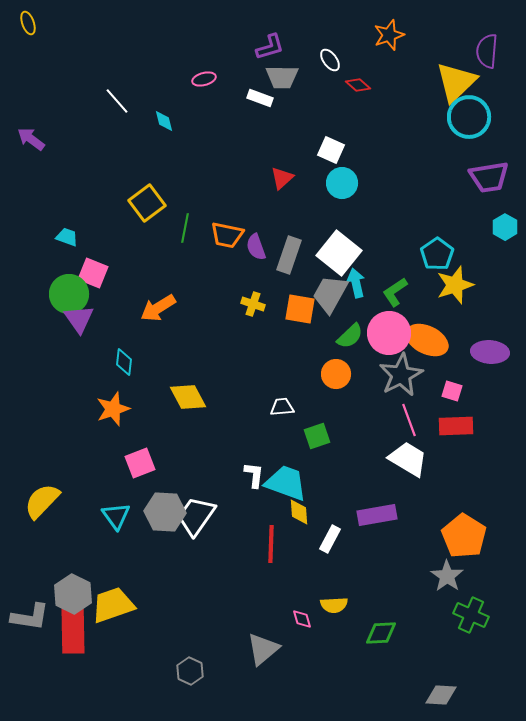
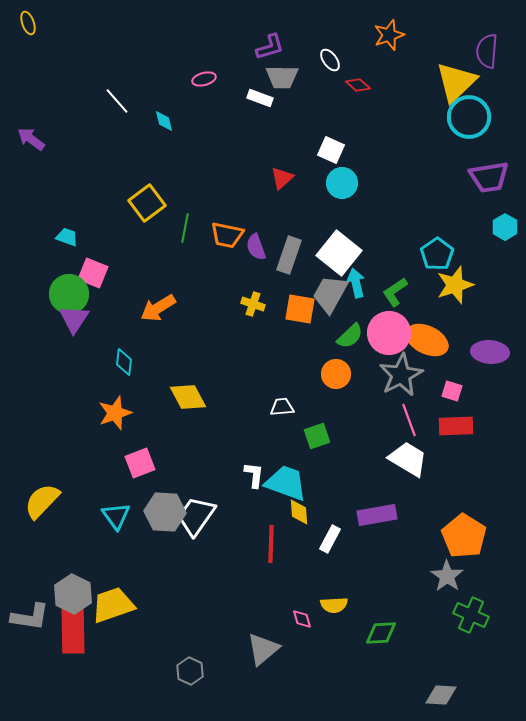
purple triangle at (79, 319): moved 5 px left; rotated 8 degrees clockwise
orange star at (113, 409): moved 2 px right, 4 px down
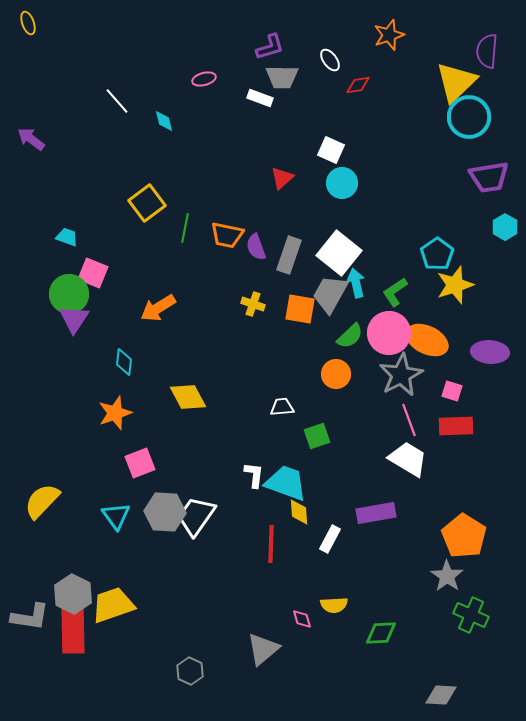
red diamond at (358, 85): rotated 50 degrees counterclockwise
purple rectangle at (377, 515): moved 1 px left, 2 px up
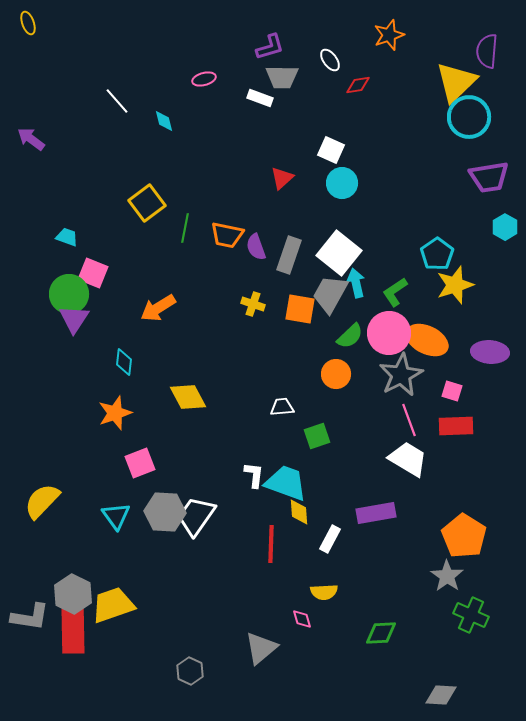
yellow semicircle at (334, 605): moved 10 px left, 13 px up
gray triangle at (263, 649): moved 2 px left, 1 px up
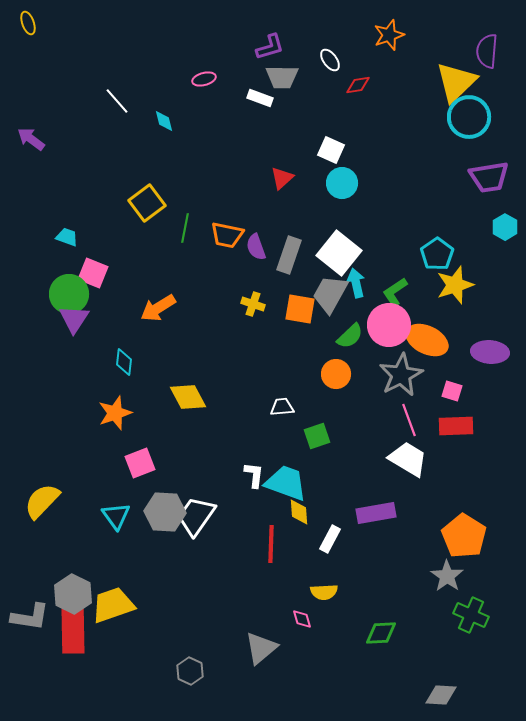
pink circle at (389, 333): moved 8 px up
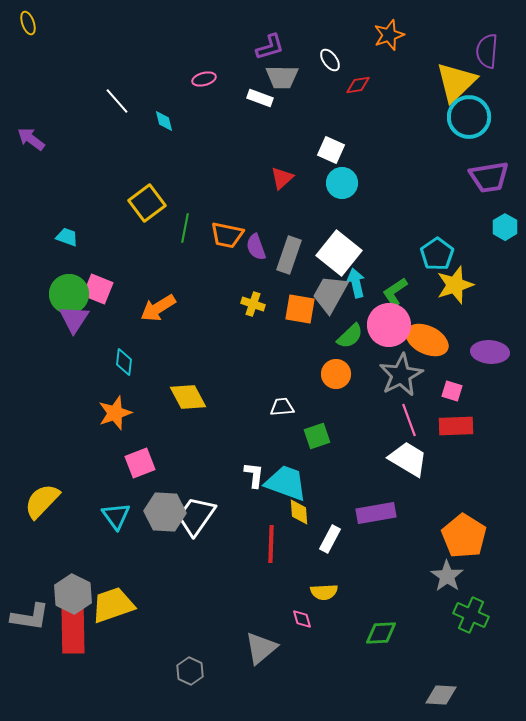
pink square at (93, 273): moved 5 px right, 16 px down
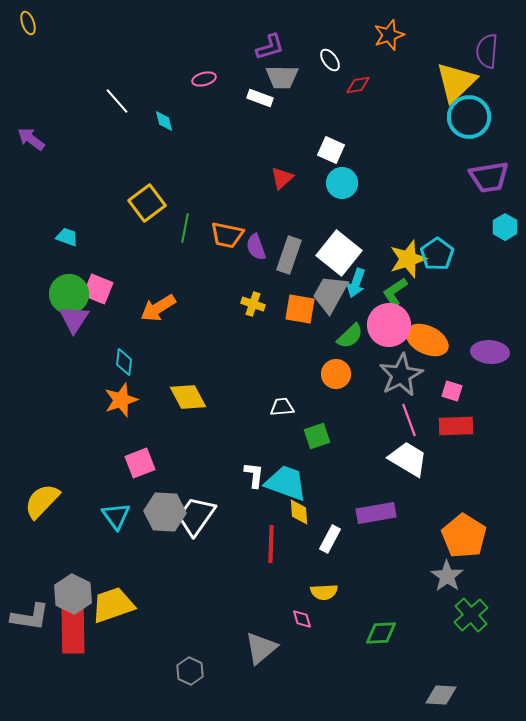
cyan arrow at (356, 283): rotated 148 degrees counterclockwise
yellow star at (455, 285): moved 47 px left, 26 px up
orange star at (115, 413): moved 6 px right, 13 px up
green cross at (471, 615): rotated 24 degrees clockwise
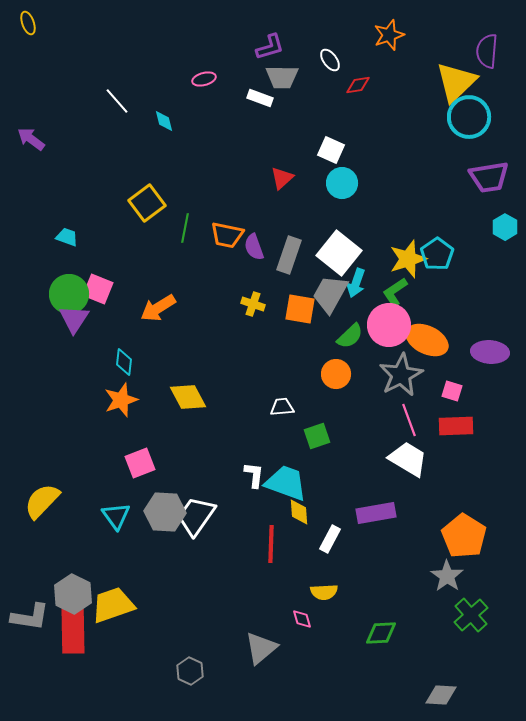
purple semicircle at (256, 247): moved 2 px left
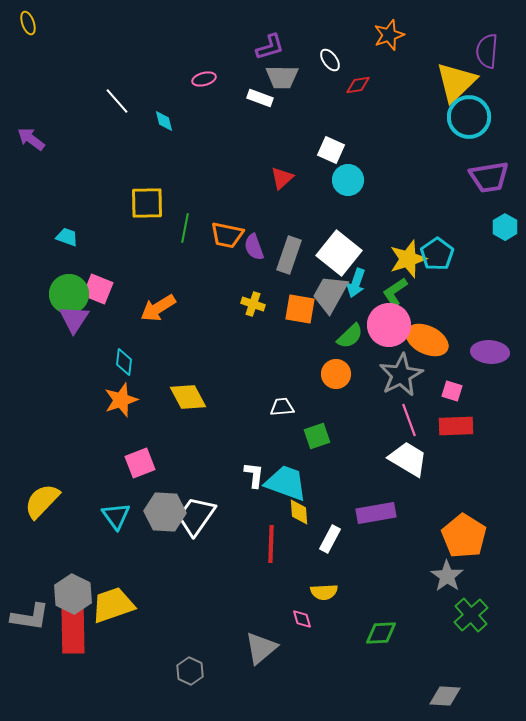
cyan circle at (342, 183): moved 6 px right, 3 px up
yellow square at (147, 203): rotated 36 degrees clockwise
gray diamond at (441, 695): moved 4 px right, 1 px down
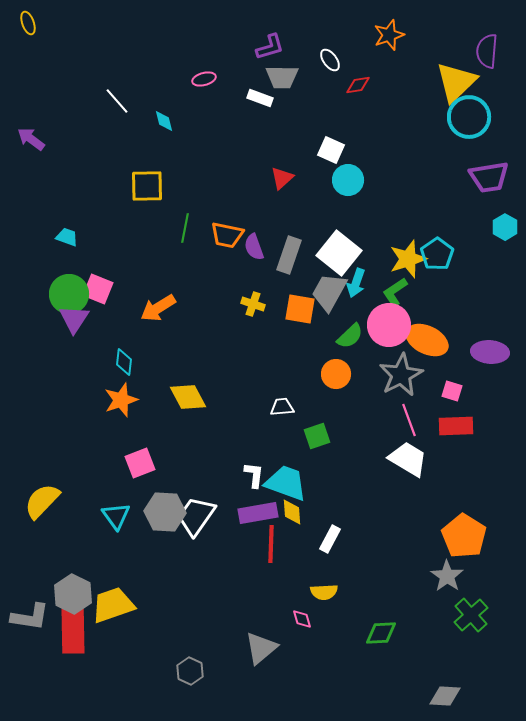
yellow square at (147, 203): moved 17 px up
gray trapezoid at (330, 294): moved 1 px left, 2 px up
yellow diamond at (299, 512): moved 7 px left
purple rectangle at (376, 513): moved 118 px left
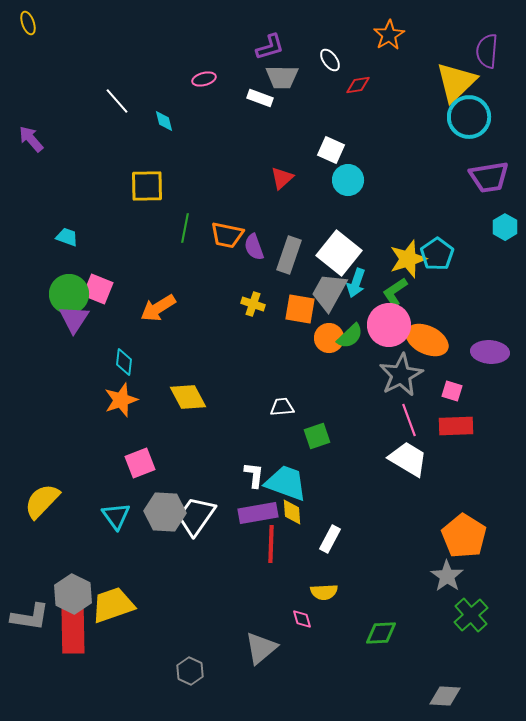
orange star at (389, 35): rotated 12 degrees counterclockwise
purple arrow at (31, 139): rotated 12 degrees clockwise
orange circle at (336, 374): moved 7 px left, 36 px up
